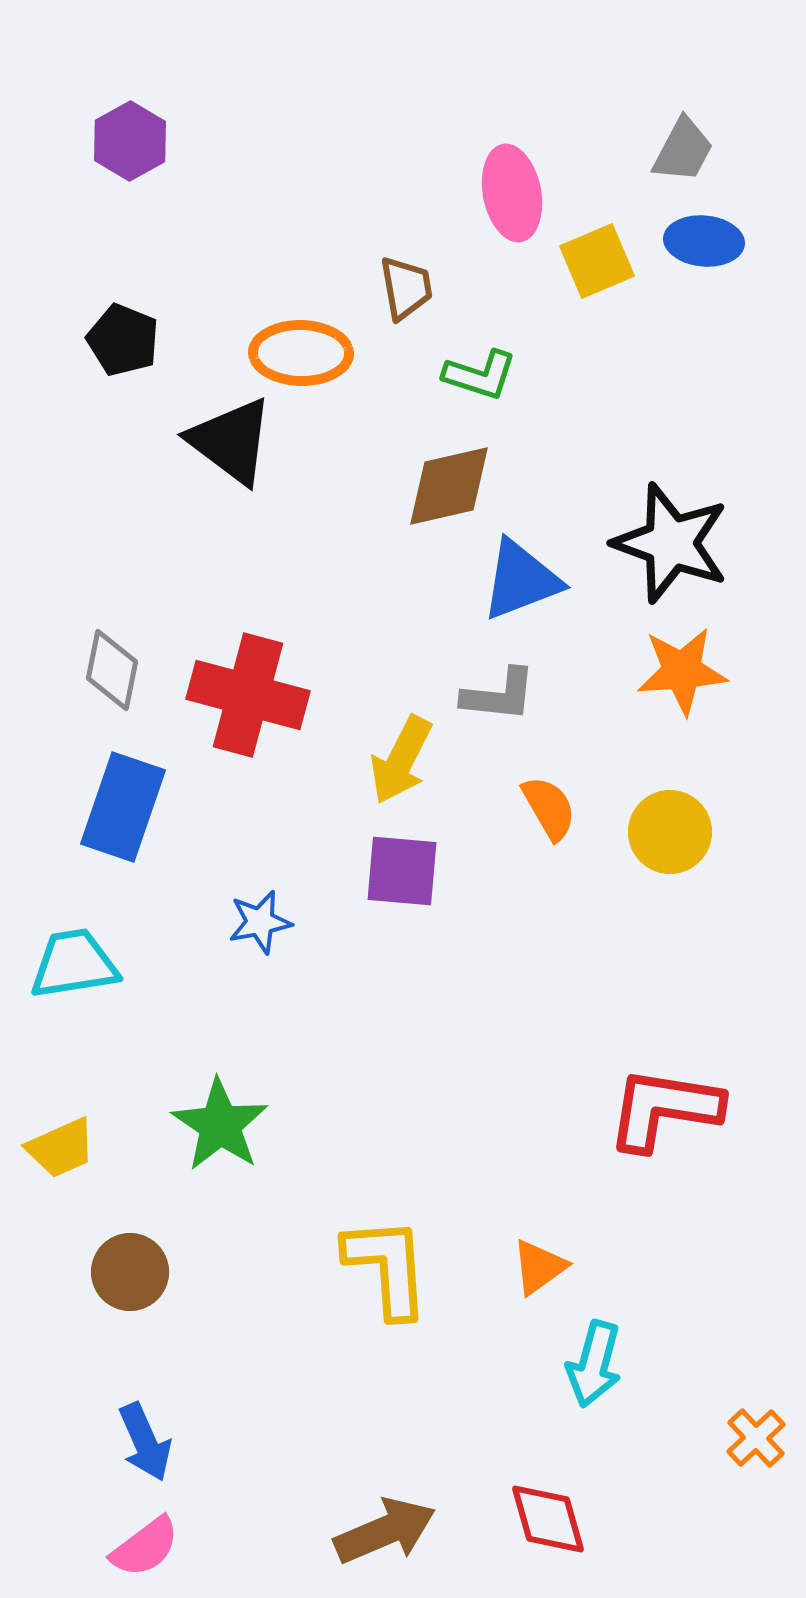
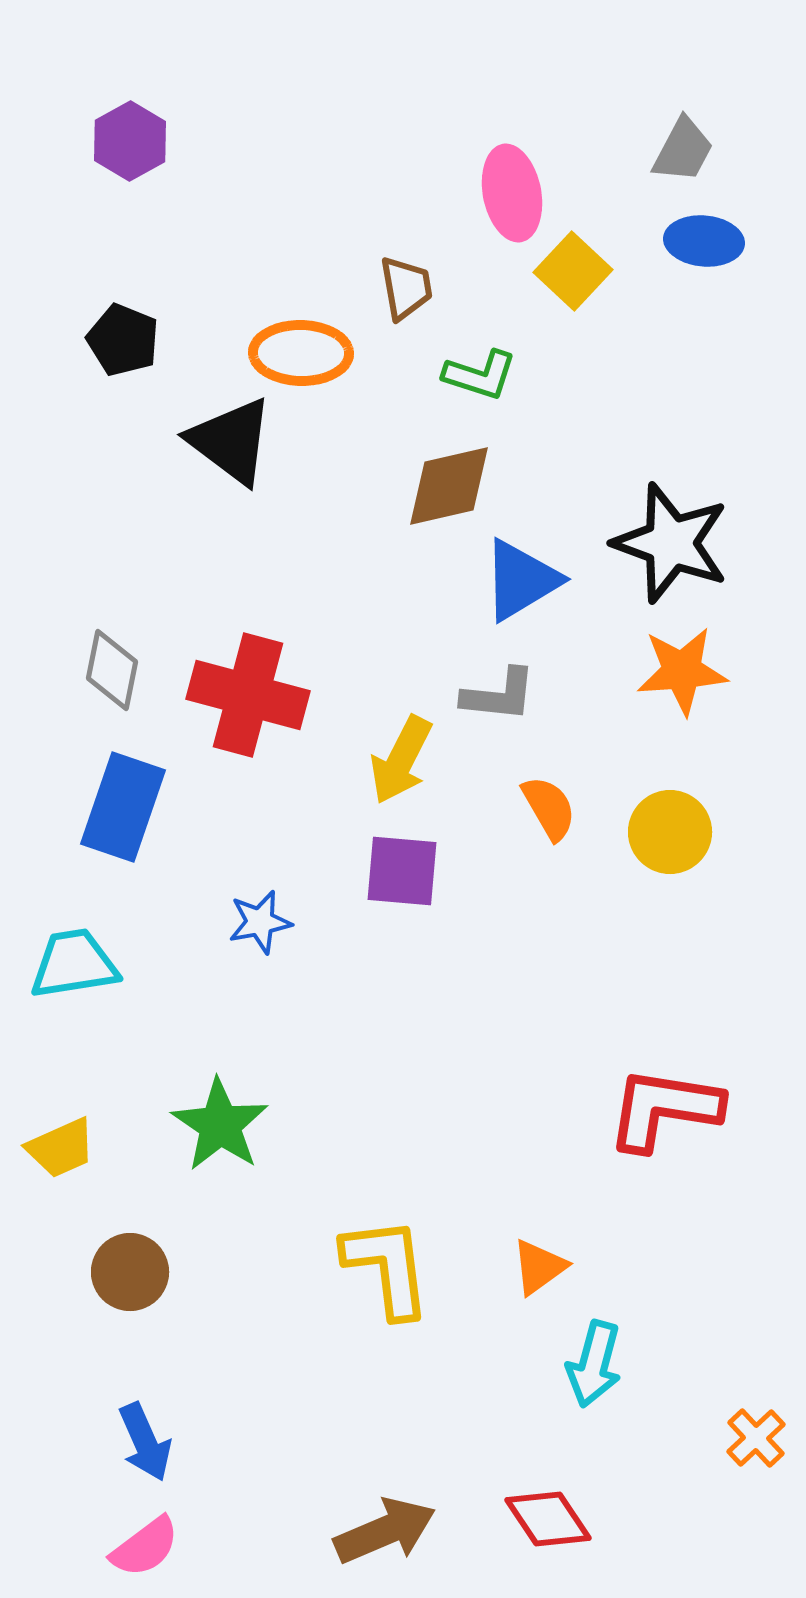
yellow square: moved 24 px left, 10 px down; rotated 24 degrees counterclockwise
blue triangle: rotated 10 degrees counterclockwise
yellow L-shape: rotated 3 degrees counterclockwise
red diamond: rotated 18 degrees counterclockwise
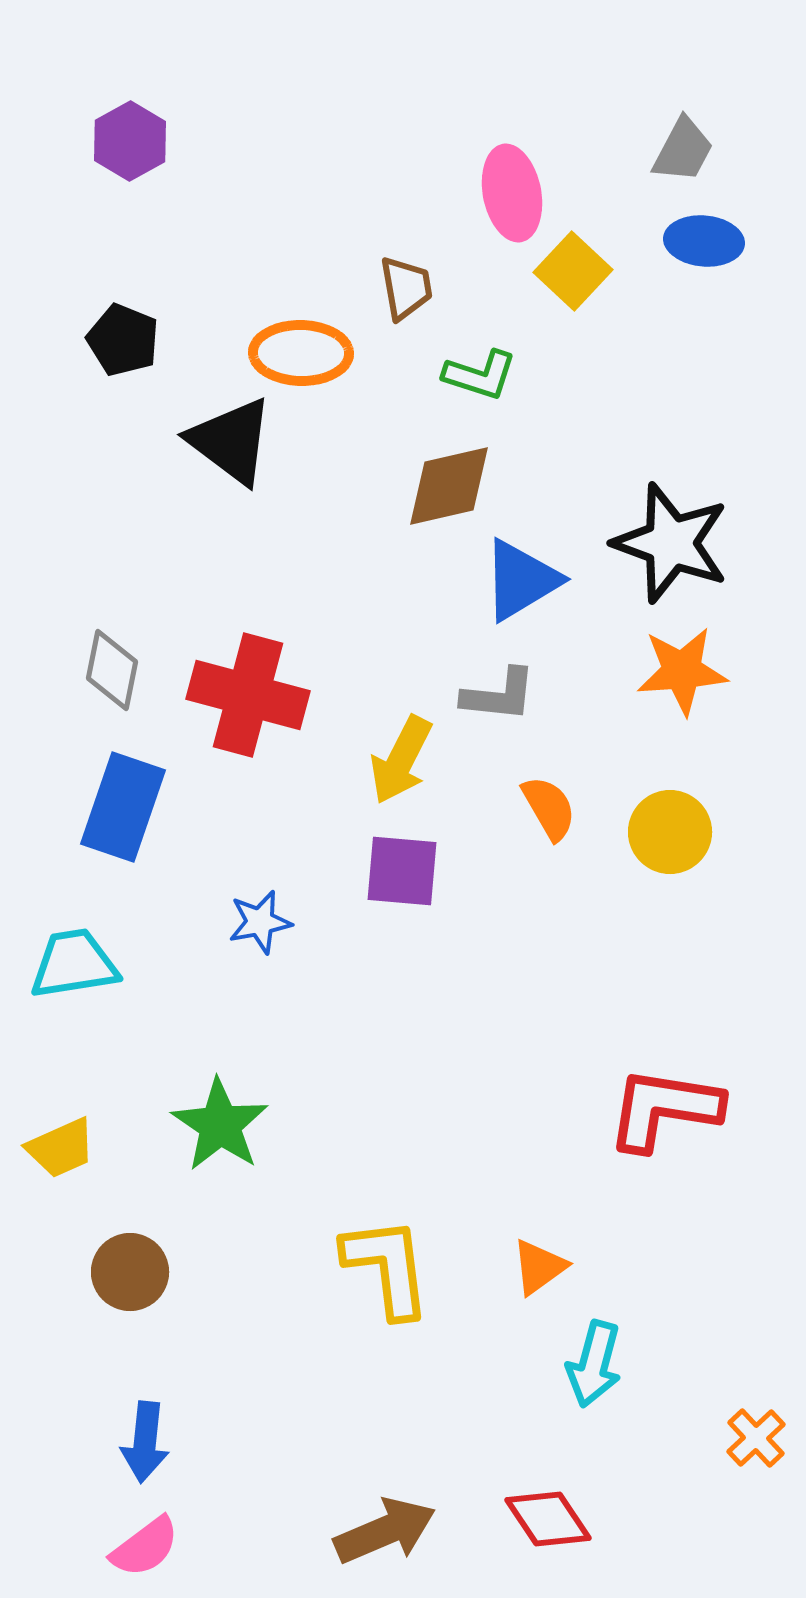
blue arrow: rotated 30 degrees clockwise
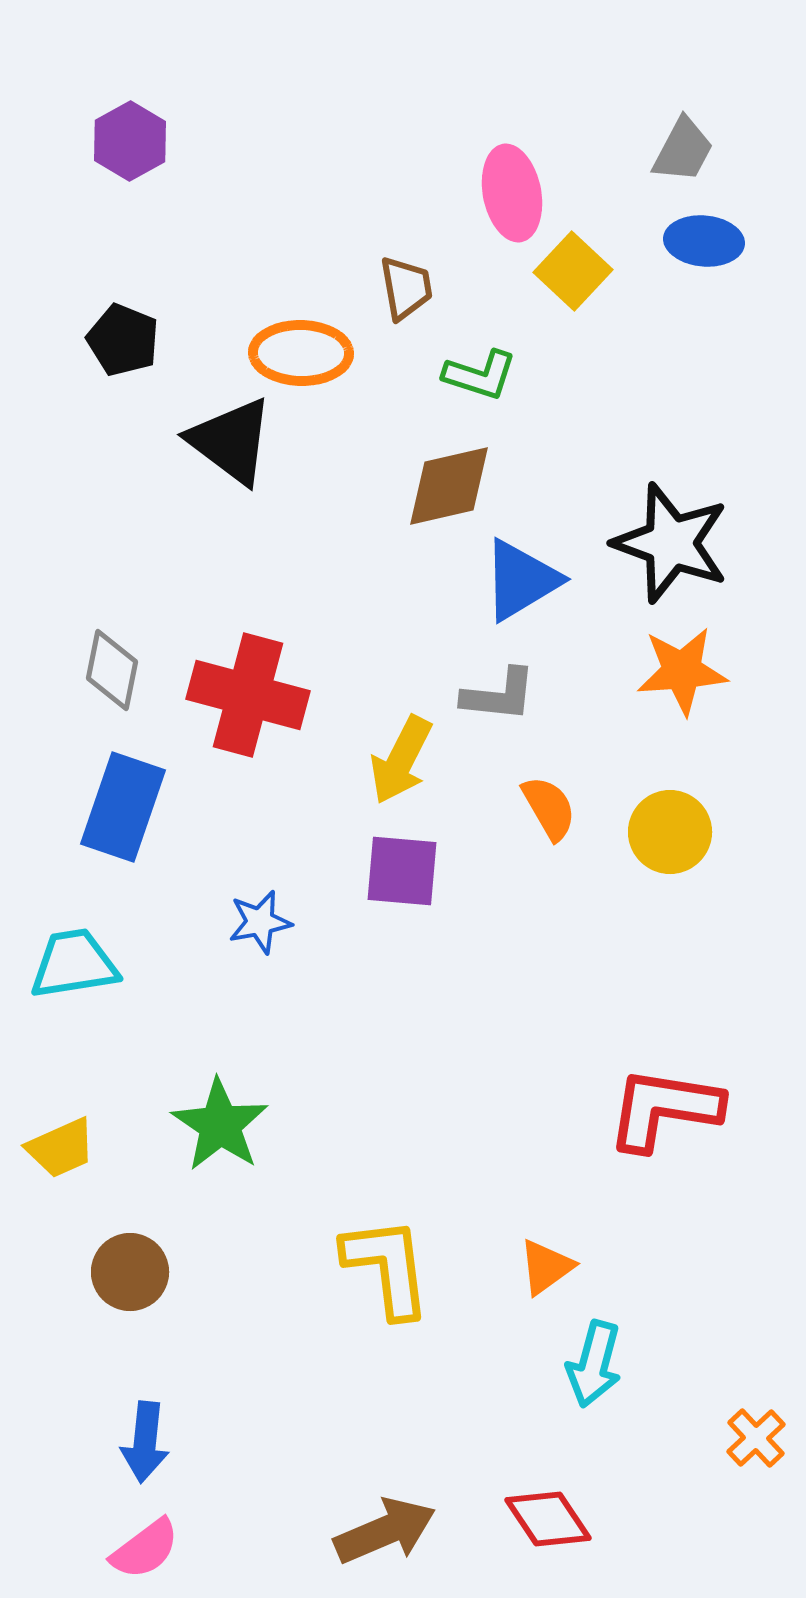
orange triangle: moved 7 px right
pink semicircle: moved 2 px down
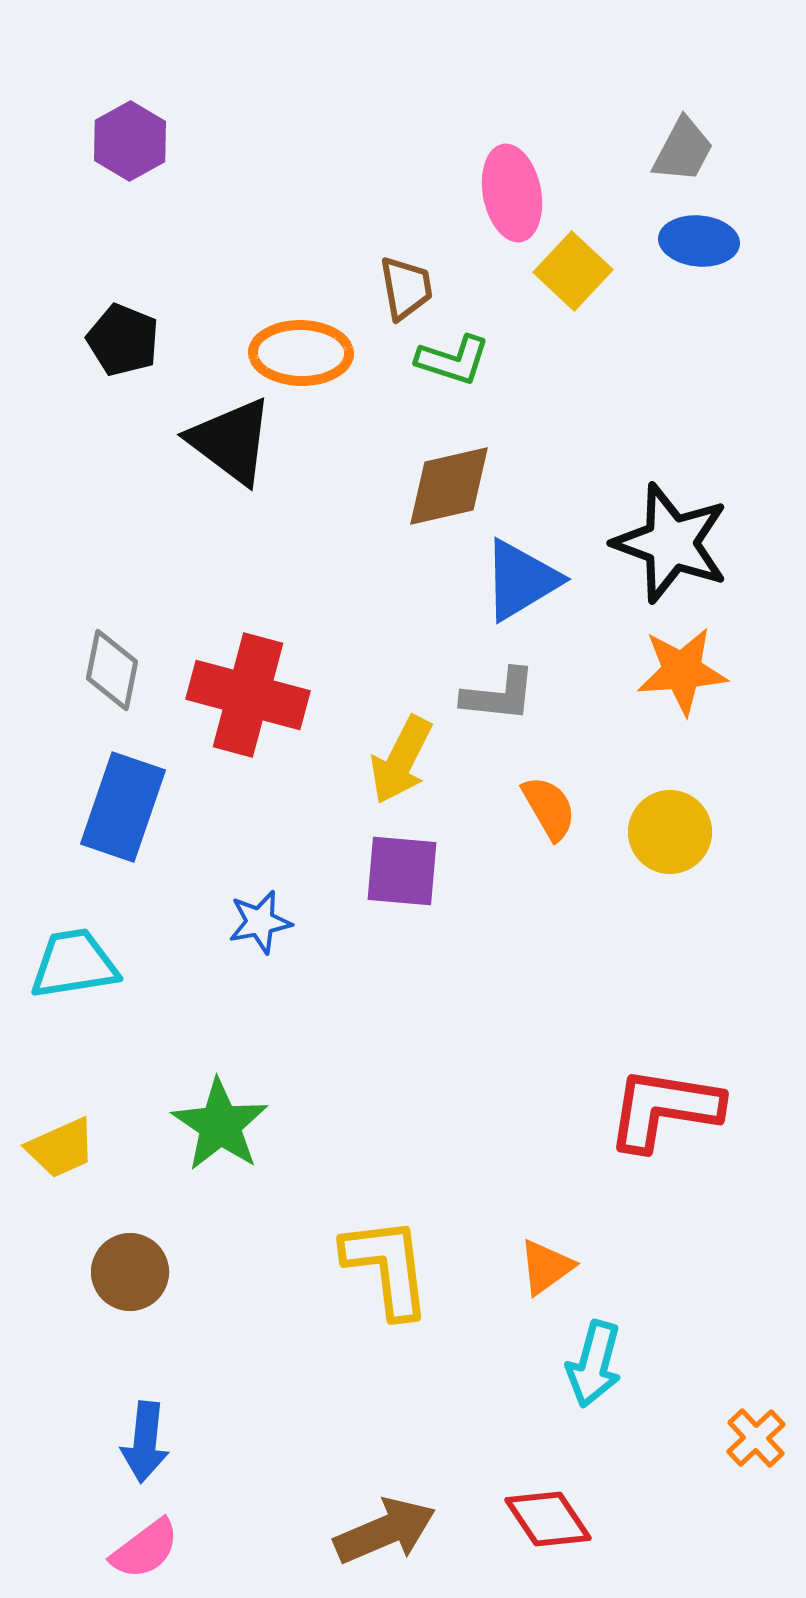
blue ellipse: moved 5 px left
green L-shape: moved 27 px left, 15 px up
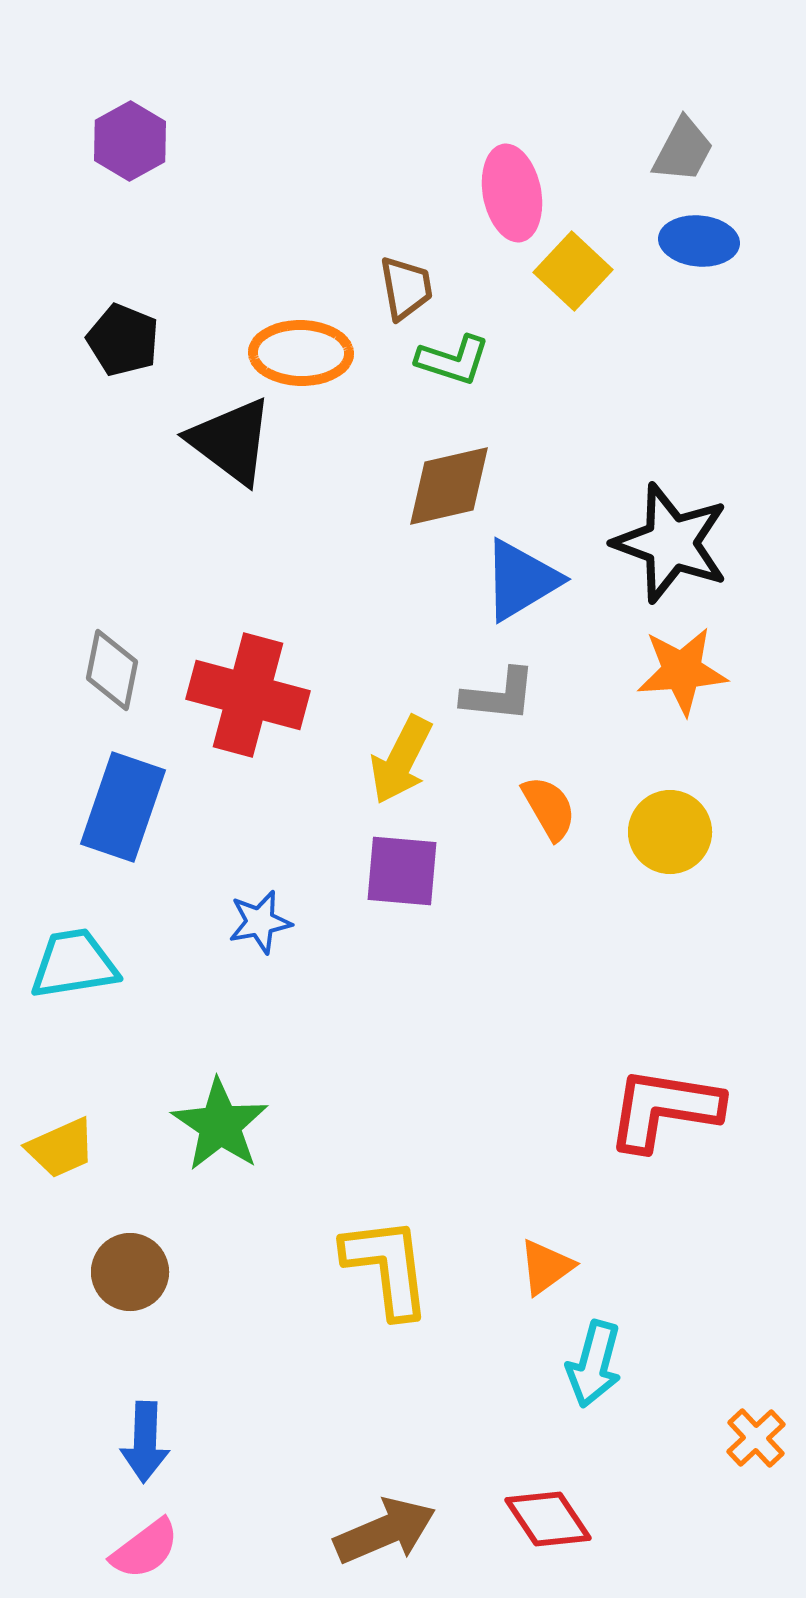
blue arrow: rotated 4 degrees counterclockwise
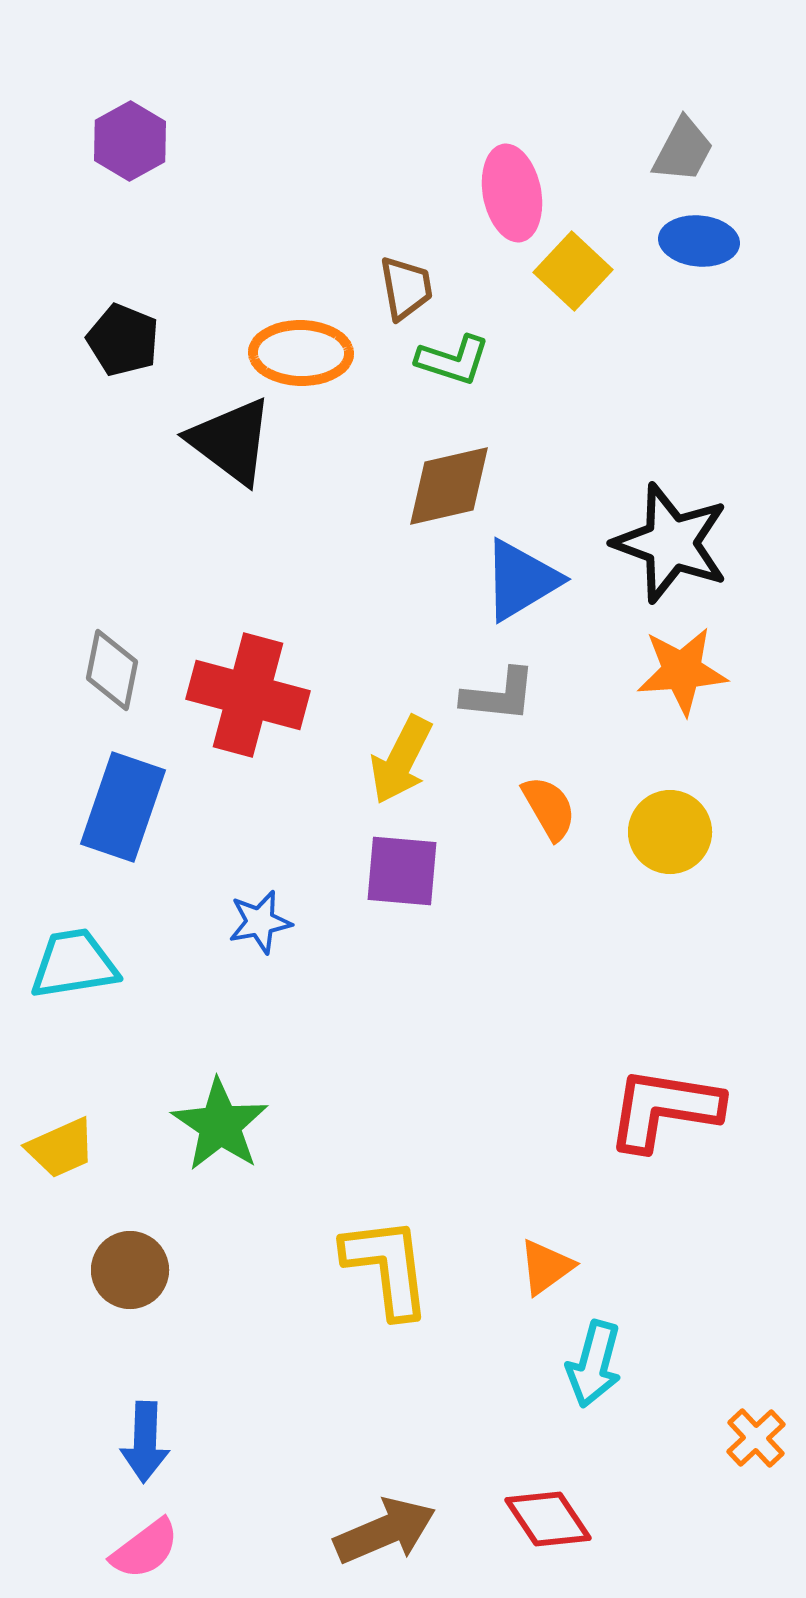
brown circle: moved 2 px up
